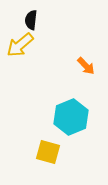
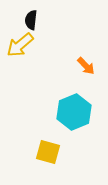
cyan hexagon: moved 3 px right, 5 px up
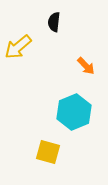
black semicircle: moved 23 px right, 2 px down
yellow arrow: moved 2 px left, 2 px down
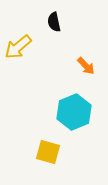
black semicircle: rotated 18 degrees counterclockwise
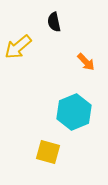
orange arrow: moved 4 px up
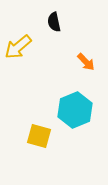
cyan hexagon: moved 1 px right, 2 px up
yellow square: moved 9 px left, 16 px up
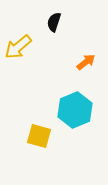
black semicircle: rotated 30 degrees clockwise
orange arrow: rotated 84 degrees counterclockwise
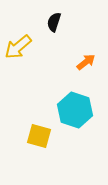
cyan hexagon: rotated 20 degrees counterclockwise
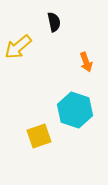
black semicircle: rotated 150 degrees clockwise
orange arrow: rotated 108 degrees clockwise
yellow square: rotated 35 degrees counterclockwise
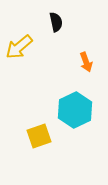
black semicircle: moved 2 px right
yellow arrow: moved 1 px right
cyan hexagon: rotated 16 degrees clockwise
